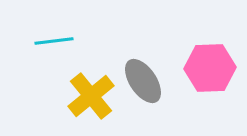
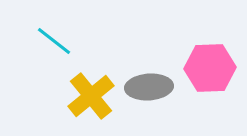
cyan line: rotated 45 degrees clockwise
gray ellipse: moved 6 px right, 6 px down; rotated 60 degrees counterclockwise
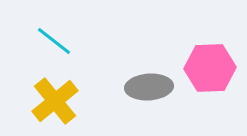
yellow cross: moved 36 px left, 5 px down
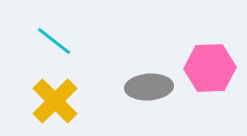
yellow cross: rotated 6 degrees counterclockwise
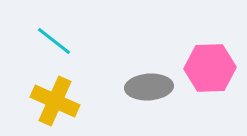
yellow cross: rotated 21 degrees counterclockwise
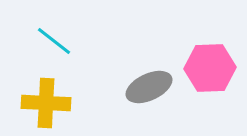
gray ellipse: rotated 21 degrees counterclockwise
yellow cross: moved 9 px left, 2 px down; rotated 21 degrees counterclockwise
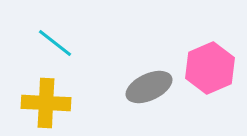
cyan line: moved 1 px right, 2 px down
pink hexagon: rotated 21 degrees counterclockwise
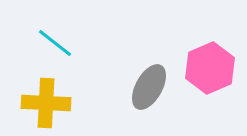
gray ellipse: rotated 36 degrees counterclockwise
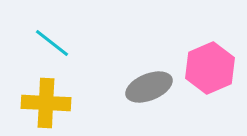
cyan line: moved 3 px left
gray ellipse: rotated 39 degrees clockwise
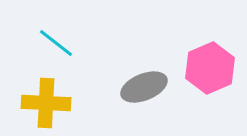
cyan line: moved 4 px right
gray ellipse: moved 5 px left
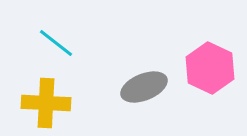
pink hexagon: rotated 12 degrees counterclockwise
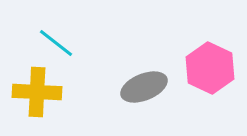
yellow cross: moved 9 px left, 11 px up
